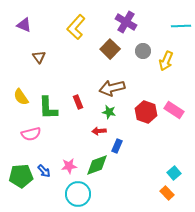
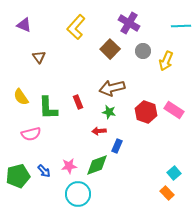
purple cross: moved 3 px right, 1 px down
green pentagon: moved 3 px left; rotated 10 degrees counterclockwise
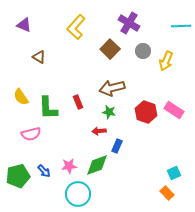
brown triangle: rotated 24 degrees counterclockwise
cyan square: rotated 16 degrees clockwise
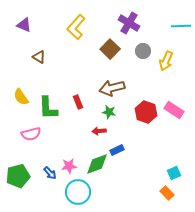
blue rectangle: moved 4 px down; rotated 40 degrees clockwise
green diamond: moved 1 px up
blue arrow: moved 6 px right, 2 px down
cyan circle: moved 2 px up
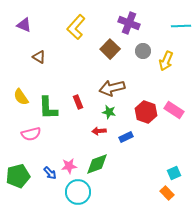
purple cross: rotated 10 degrees counterclockwise
blue rectangle: moved 9 px right, 13 px up
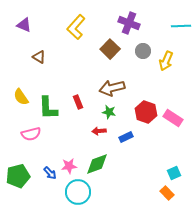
pink rectangle: moved 1 px left, 8 px down
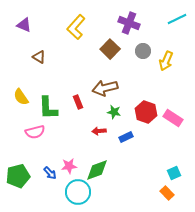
cyan line: moved 4 px left, 7 px up; rotated 24 degrees counterclockwise
brown arrow: moved 7 px left
green star: moved 5 px right
pink semicircle: moved 4 px right, 2 px up
green diamond: moved 6 px down
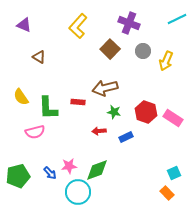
yellow L-shape: moved 2 px right, 1 px up
red rectangle: rotated 64 degrees counterclockwise
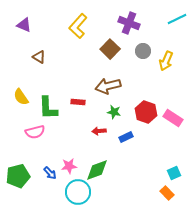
brown arrow: moved 3 px right, 2 px up
